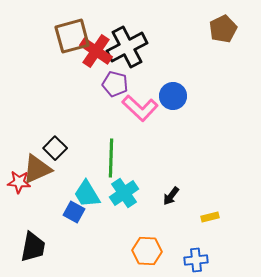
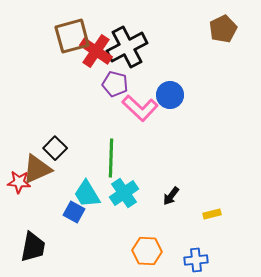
blue circle: moved 3 px left, 1 px up
yellow rectangle: moved 2 px right, 3 px up
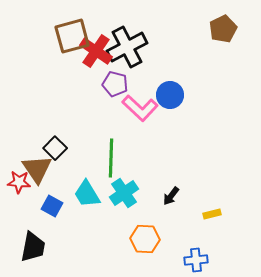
brown triangle: rotated 40 degrees counterclockwise
blue square: moved 22 px left, 6 px up
orange hexagon: moved 2 px left, 12 px up
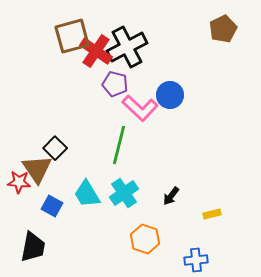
green line: moved 8 px right, 13 px up; rotated 12 degrees clockwise
orange hexagon: rotated 16 degrees clockwise
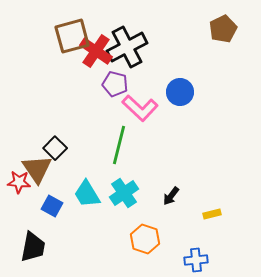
blue circle: moved 10 px right, 3 px up
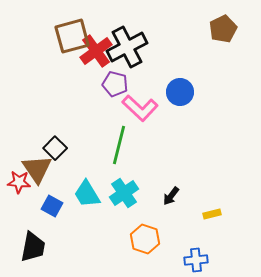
red cross: rotated 20 degrees clockwise
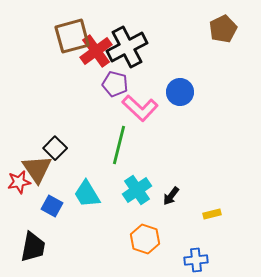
red star: rotated 15 degrees counterclockwise
cyan cross: moved 13 px right, 3 px up
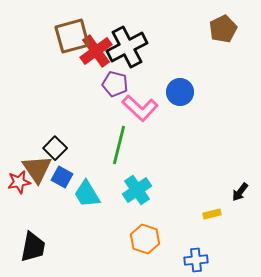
black arrow: moved 69 px right, 4 px up
blue square: moved 10 px right, 29 px up
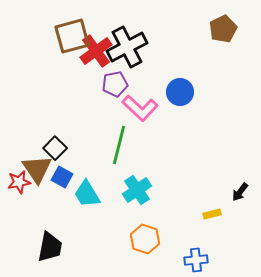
purple pentagon: rotated 25 degrees counterclockwise
black trapezoid: moved 17 px right
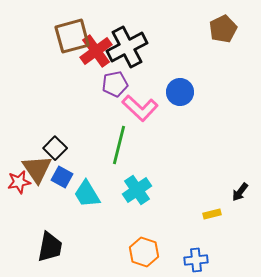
orange hexagon: moved 1 px left, 13 px down
